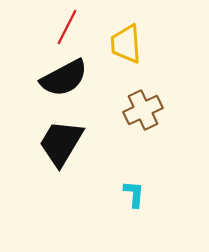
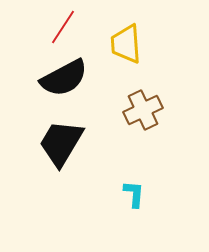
red line: moved 4 px left; rotated 6 degrees clockwise
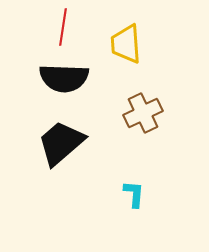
red line: rotated 24 degrees counterclockwise
black semicircle: rotated 30 degrees clockwise
brown cross: moved 3 px down
black trapezoid: rotated 18 degrees clockwise
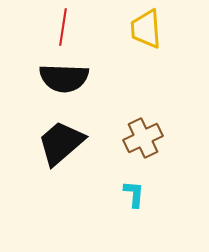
yellow trapezoid: moved 20 px right, 15 px up
brown cross: moved 25 px down
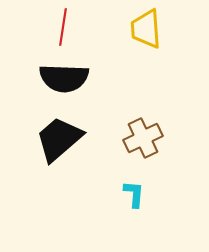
black trapezoid: moved 2 px left, 4 px up
